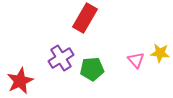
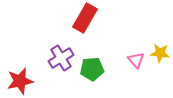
red star: rotated 12 degrees clockwise
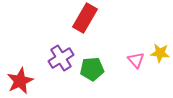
red star: rotated 12 degrees counterclockwise
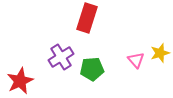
red rectangle: moved 2 px right; rotated 12 degrees counterclockwise
yellow star: rotated 24 degrees counterclockwise
purple cross: moved 1 px up
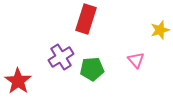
red rectangle: moved 1 px left, 1 px down
yellow star: moved 23 px up
red star: moved 2 px left; rotated 12 degrees counterclockwise
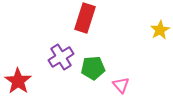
red rectangle: moved 1 px left, 1 px up
yellow star: rotated 12 degrees counterclockwise
pink triangle: moved 15 px left, 25 px down
green pentagon: moved 1 px right, 1 px up
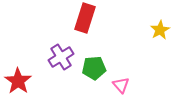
green pentagon: moved 1 px right
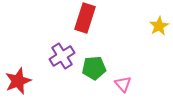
yellow star: moved 1 px left, 4 px up
purple cross: moved 1 px right, 1 px up
red star: rotated 16 degrees clockwise
pink triangle: moved 2 px right, 1 px up
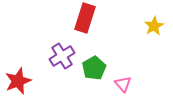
yellow star: moved 5 px left
green pentagon: rotated 25 degrees counterclockwise
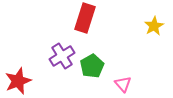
green pentagon: moved 2 px left, 2 px up
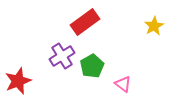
red rectangle: moved 4 px down; rotated 36 degrees clockwise
pink triangle: rotated 12 degrees counterclockwise
